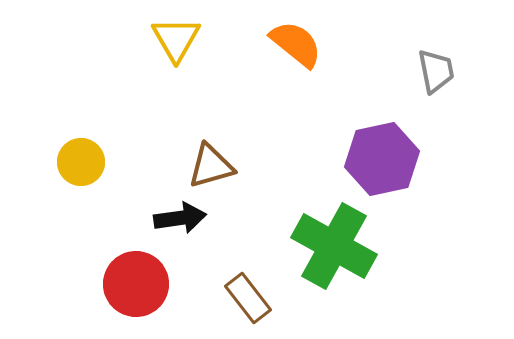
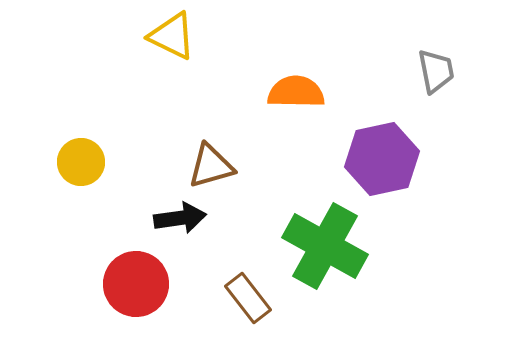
yellow triangle: moved 4 px left, 3 px up; rotated 34 degrees counterclockwise
orange semicircle: moved 48 px down; rotated 38 degrees counterclockwise
green cross: moved 9 px left
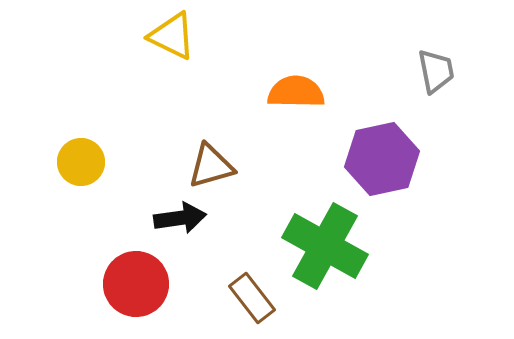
brown rectangle: moved 4 px right
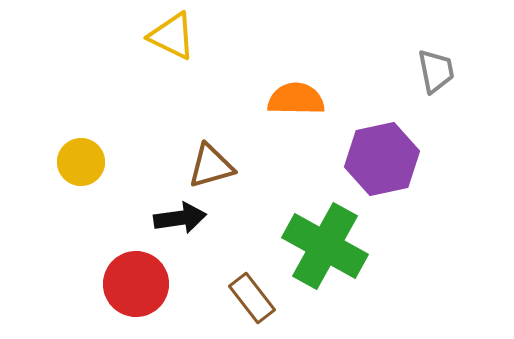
orange semicircle: moved 7 px down
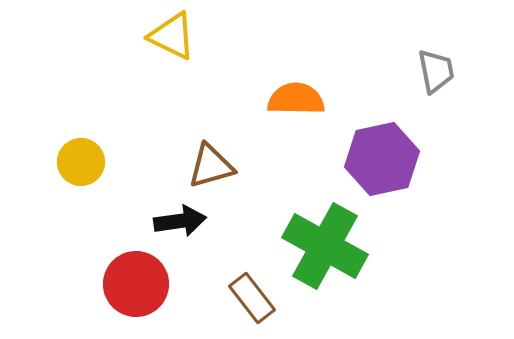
black arrow: moved 3 px down
